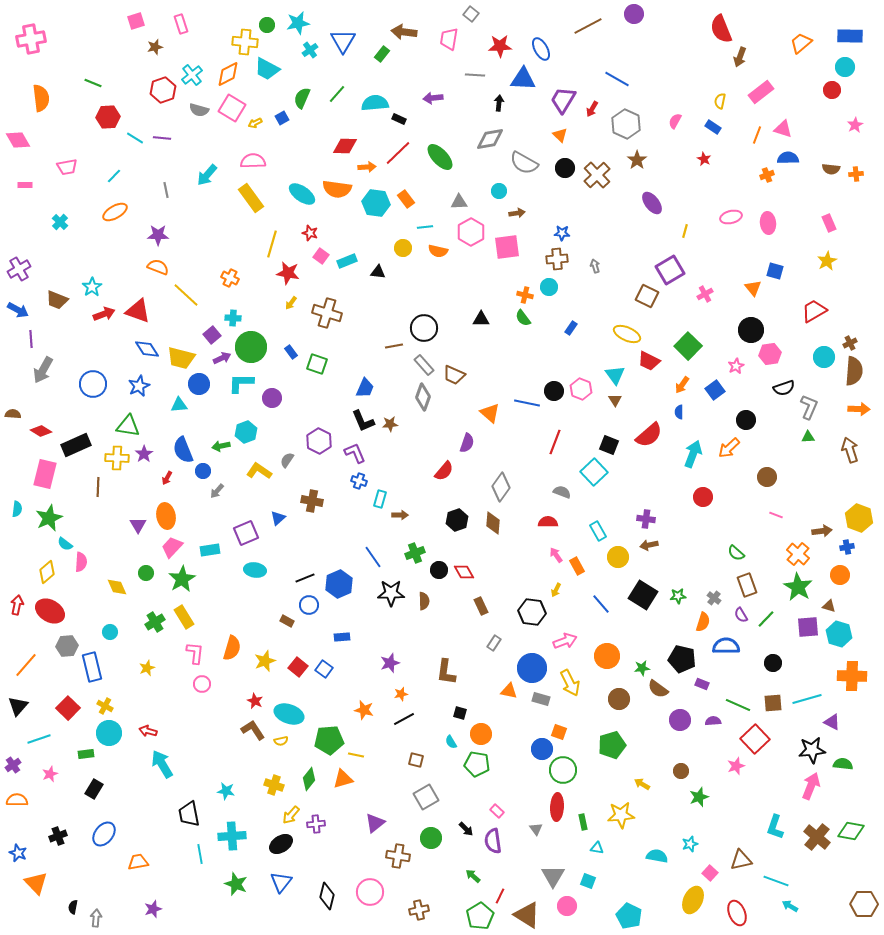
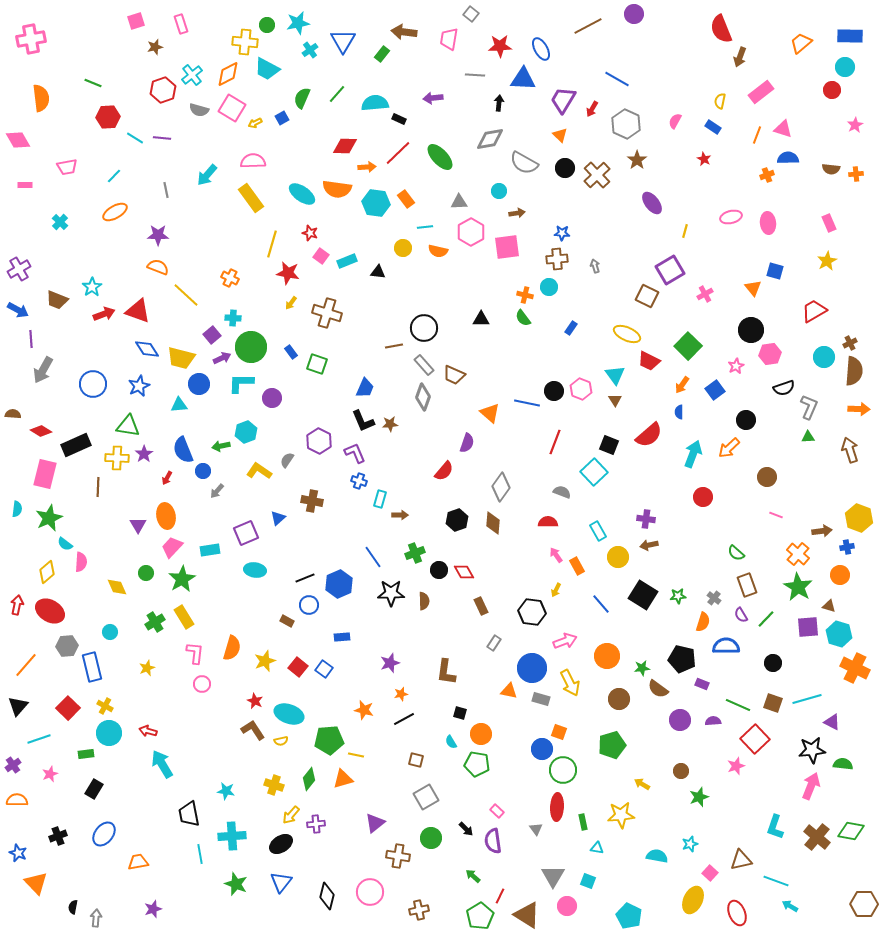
orange cross at (852, 676): moved 3 px right, 8 px up; rotated 24 degrees clockwise
brown square at (773, 703): rotated 24 degrees clockwise
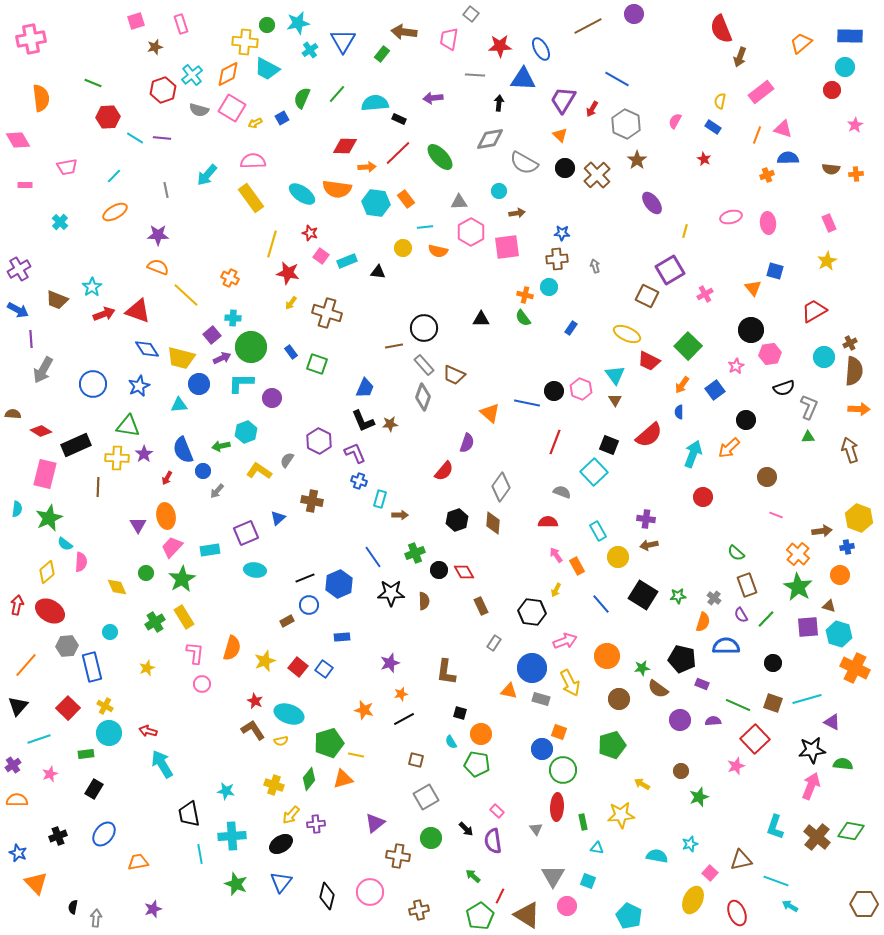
brown rectangle at (287, 621): rotated 56 degrees counterclockwise
green pentagon at (329, 740): moved 3 px down; rotated 12 degrees counterclockwise
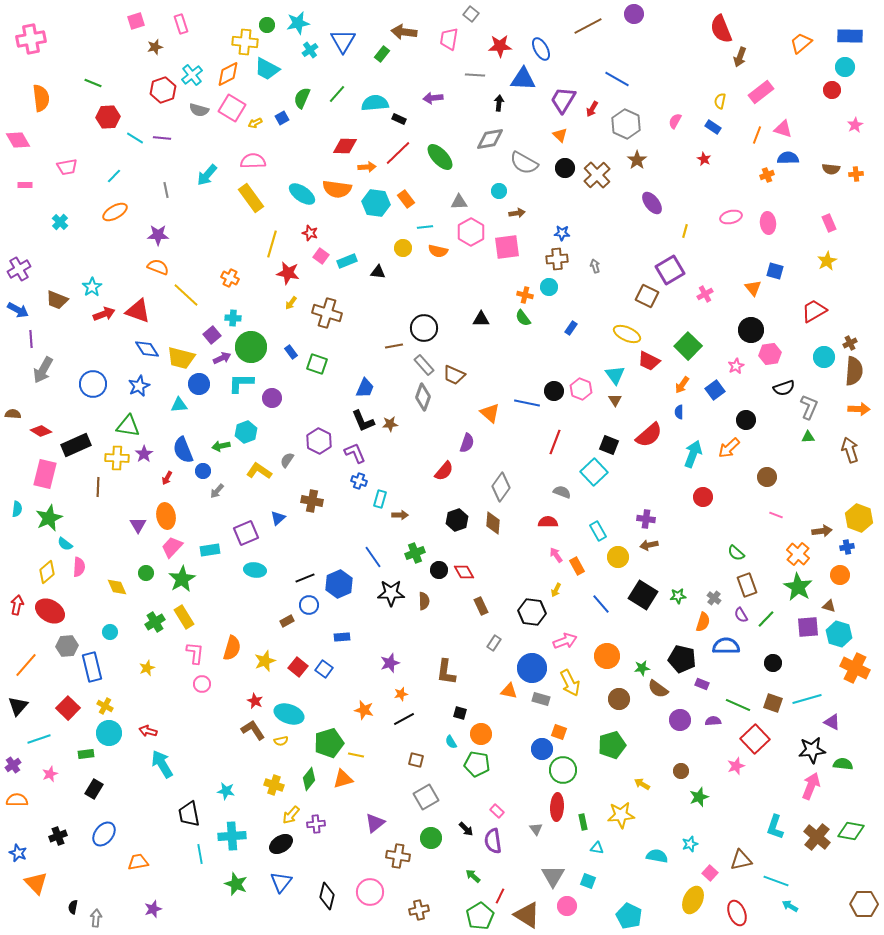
pink semicircle at (81, 562): moved 2 px left, 5 px down
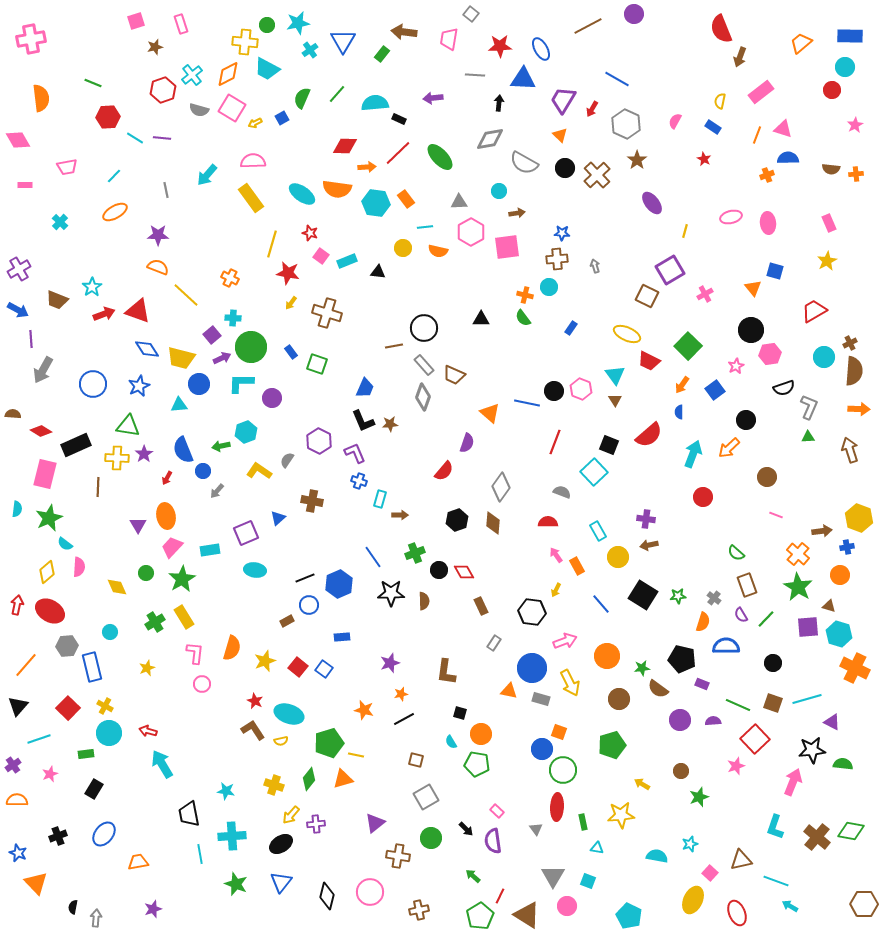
pink arrow at (811, 786): moved 18 px left, 4 px up
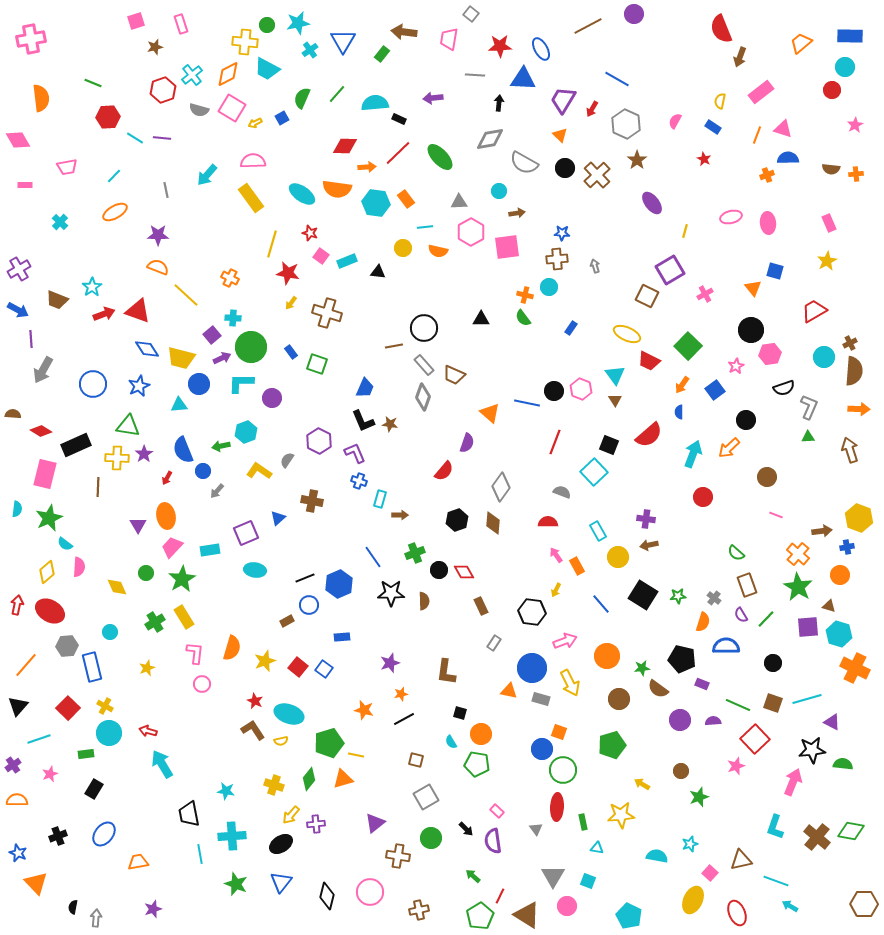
brown star at (390, 424): rotated 14 degrees clockwise
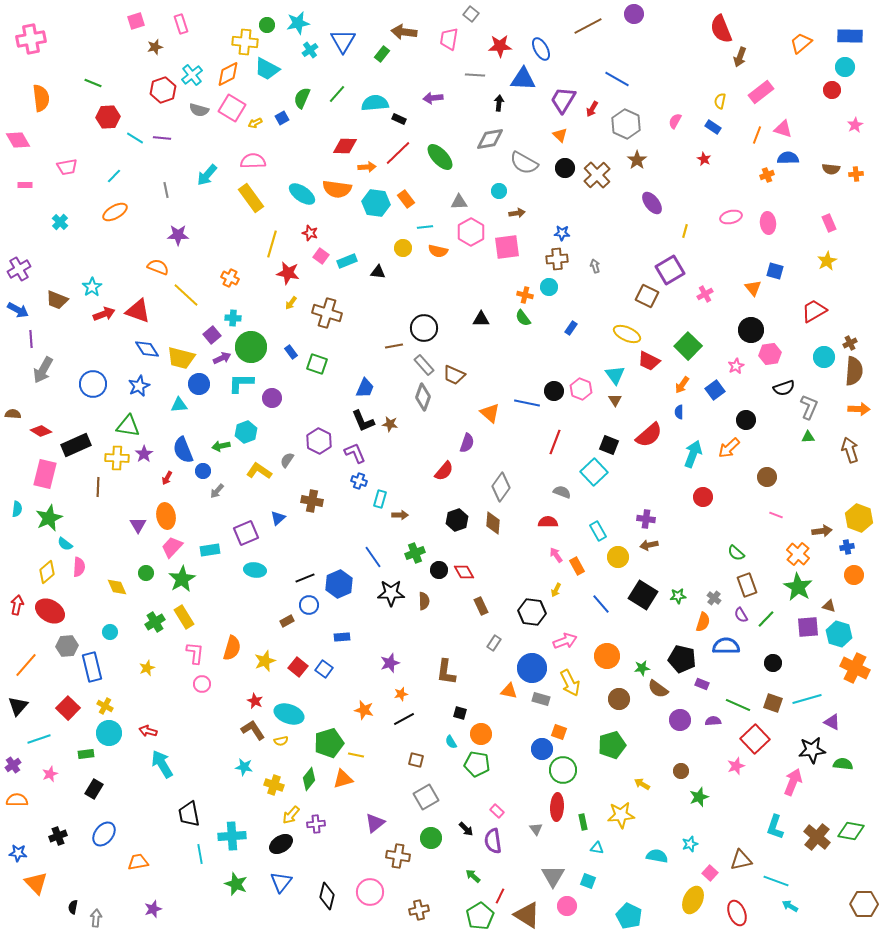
purple star at (158, 235): moved 20 px right
orange circle at (840, 575): moved 14 px right
cyan star at (226, 791): moved 18 px right, 24 px up
blue star at (18, 853): rotated 18 degrees counterclockwise
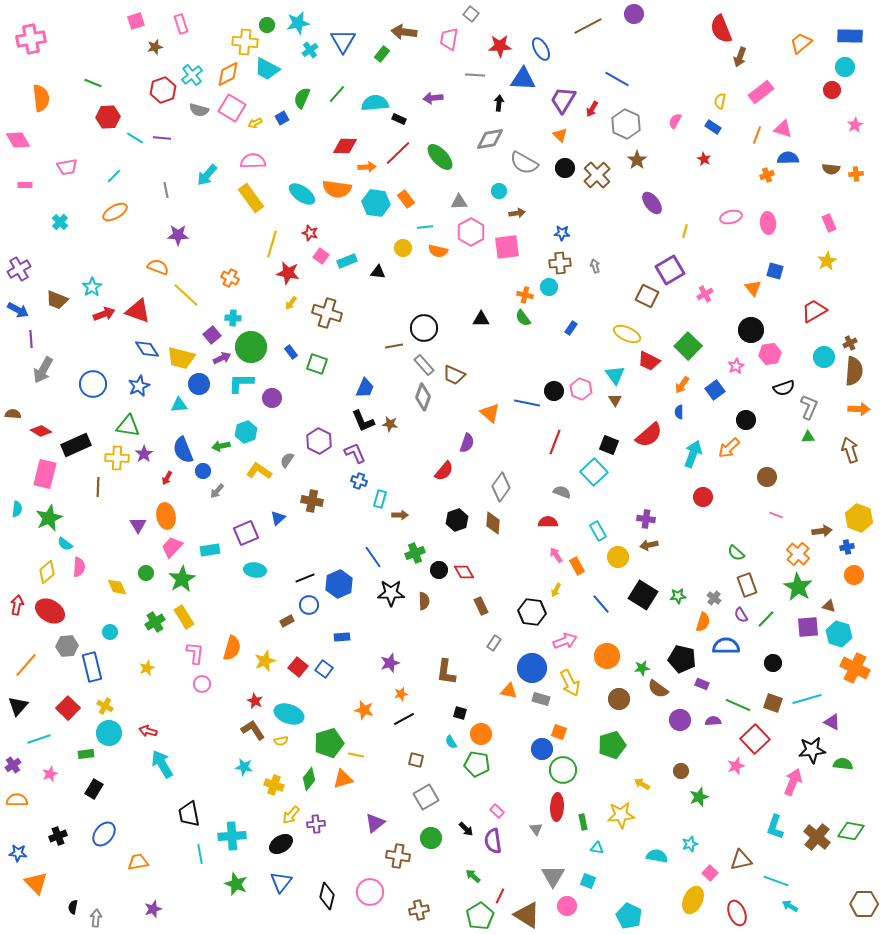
brown cross at (557, 259): moved 3 px right, 4 px down
